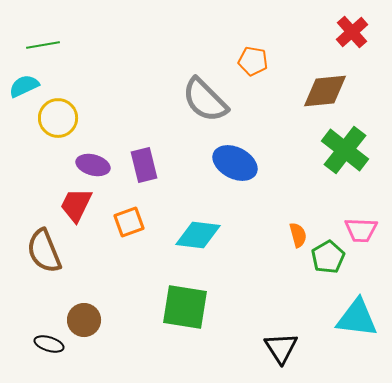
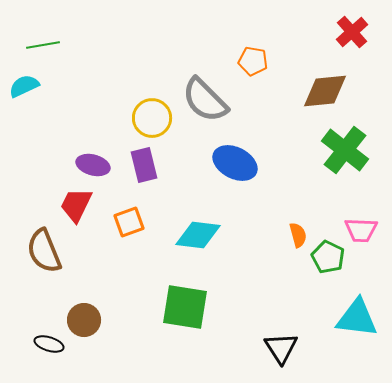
yellow circle: moved 94 px right
green pentagon: rotated 16 degrees counterclockwise
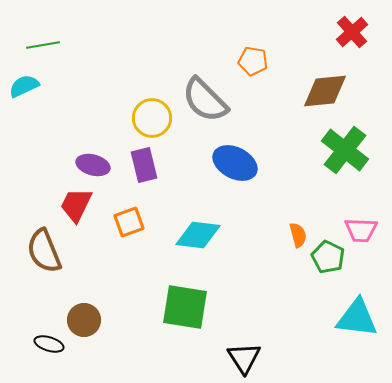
black triangle: moved 37 px left, 10 px down
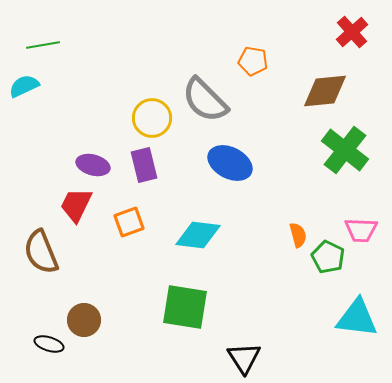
blue ellipse: moved 5 px left
brown semicircle: moved 3 px left, 1 px down
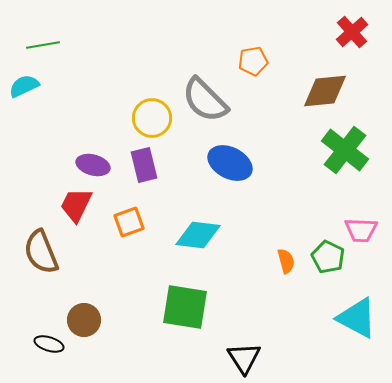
orange pentagon: rotated 20 degrees counterclockwise
orange semicircle: moved 12 px left, 26 px down
cyan triangle: rotated 21 degrees clockwise
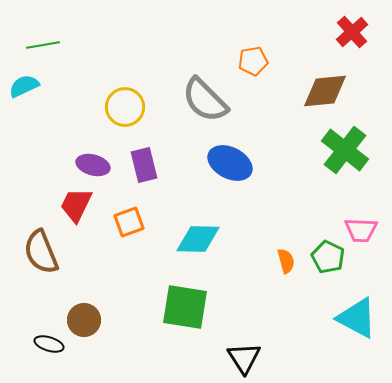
yellow circle: moved 27 px left, 11 px up
cyan diamond: moved 4 px down; rotated 6 degrees counterclockwise
